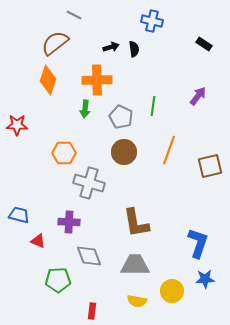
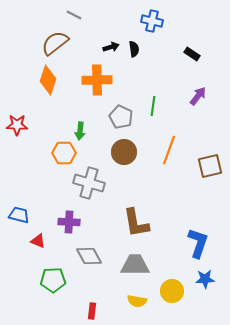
black rectangle: moved 12 px left, 10 px down
green arrow: moved 5 px left, 22 px down
gray diamond: rotated 8 degrees counterclockwise
green pentagon: moved 5 px left
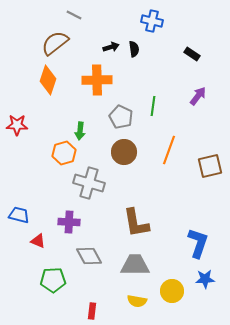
orange hexagon: rotated 15 degrees counterclockwise
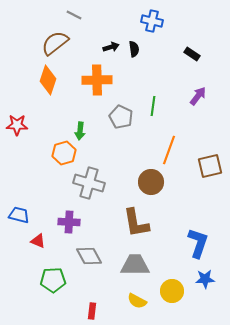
brown circle: moved 27 px right, 30 px down
yellow semicircle: rotated 18 degrees clockwise
